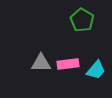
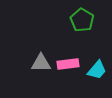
cyan trapezoid: moved 1 px right
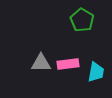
cyan trapezoid: moved 1 px left, 2 px down; rotated 30 degrees counterclockwise
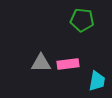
green pentagon: rotated 25 degrees counterclockwise
cyan trapezoid: moved 1 px right, 9 px down
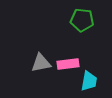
gray triangle: rotated 10 degrees counterclockwise
cyan trapezoid: moved 8 px left
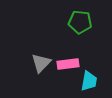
green pentagon: moved 2 px left, 2 px down
gray triangle: rotated 35 degrees counterclockwise
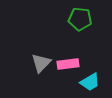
green pentagon: moved 3 px up
cyan trapezoid: moved 1 px right, 1 px down; rotated 50 degrees clockwise
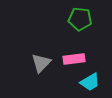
pink rectangle: moved 6 px right, 5 px up
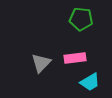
green pentagon: moved 1 px right
pink rectangle: moved 1 px right, 1 px up
